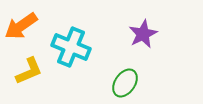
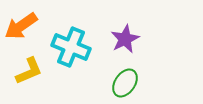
purple star: moved 18 px left, 5 px down
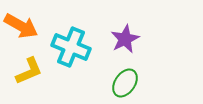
orange arrow: rotated 116 degrees counterclockwise
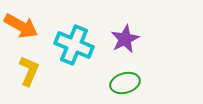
cyan cross: moved 3 px right, 2 px up
yellow L-shape: rotated 44 degrees counterclockwise
green ellipse: rotated 40 degrees clockwise
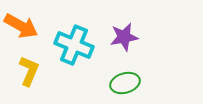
purple star: moved 1 px left, 2 px up; rotated 16 degrees clockwise
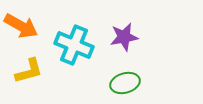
yellow L-shape: rotated 52 degrees clockwise
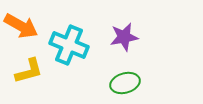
cyan cross: moved 5 px left
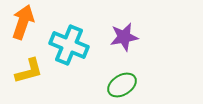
orange arrow: moved 2 px right, 4 px up; rotated 100 degrees counterclockwise
green ellipse: moved 3 px left, 2 px down; rotated 16 degrees counterclockwise
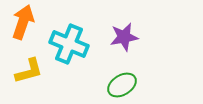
cyan cross: moved 1 px up
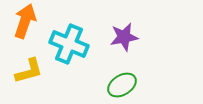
orange arrow: moved 2 px right, 1 px up
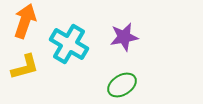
cyan cross: rotated 9 degrees clockwise
yellow L-shape: moved 4 px left, 4 px up
